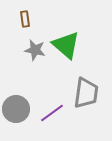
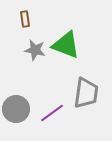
green triangle: rotated 20 degrees counterclockwise
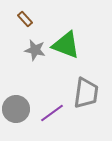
brown rectangle: rotated 35 degrees counterclockwise
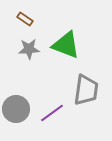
brown rectangle: rotated 14 degrees counterclockwise
gray star: moved 6 px left, 1 px up; rotated 15 degrees counterclockwise
gray trapezoid: moved 3 px up
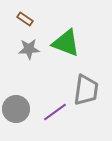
green triangle: moved 2 px up
purple line: moved 3 px right, 1 px up
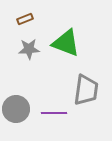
brown rectangle: rotated 56 degrees counterclockwise
purple line: moved 1 px left, 1 px down; rotated 35 degrees clockwise
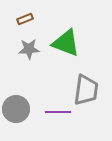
purple line: moved 4 px right, 1 px up
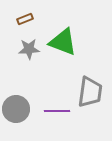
green triangle: moved 3 px left, 1 px up
gray trapezoid: moved 4 px right, 2 px down
purple line: moved 1 px left, 1 px up
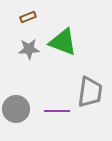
brown rectangle: moved 3 px right, 2 px up
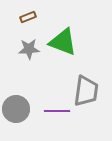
gray trapezoid: moved 4 px left, 1 px up
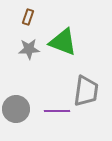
brown rectangle: rotated 49 degrees counterclockwise
